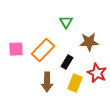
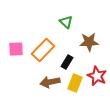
green triangle: rotated 16 degrees counterclockwise
red star: moved 3 px down
brown arrow: moved 3 px right; rotated 78 degrees clockwise
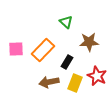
brown arrow: moved 1 px left
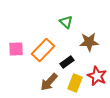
black rectangle: rotated 24 degrees clockwise
brown arrow: rotated 36 degrees counterclockwise
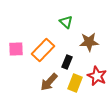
black rectangle: rotated 32 degrees counterclockwise
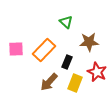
orange rectangle: moved 1 px right
red star: moved 4 px up
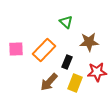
red star: rotated 30 degrees counterclockwise
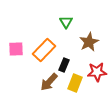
green triangle: rotated 16 degrees clockwise
brown star: rotated 24 degrees counterclockwise
black rectangle: moved 3 px left, 3 px down
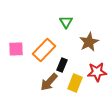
black rectangle: moved 2 px left
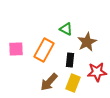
green triangle: moved 7 px down; rotated 32 degrees counterclockwise
brown star: moved 2 px left
orange rectangle: rotated 15 degrees counterclockwise
black rectangle: moved 8 px right, 5 px up; rotated 16 degrees counterclockwise
yellow rectangle: moved 2 px left
